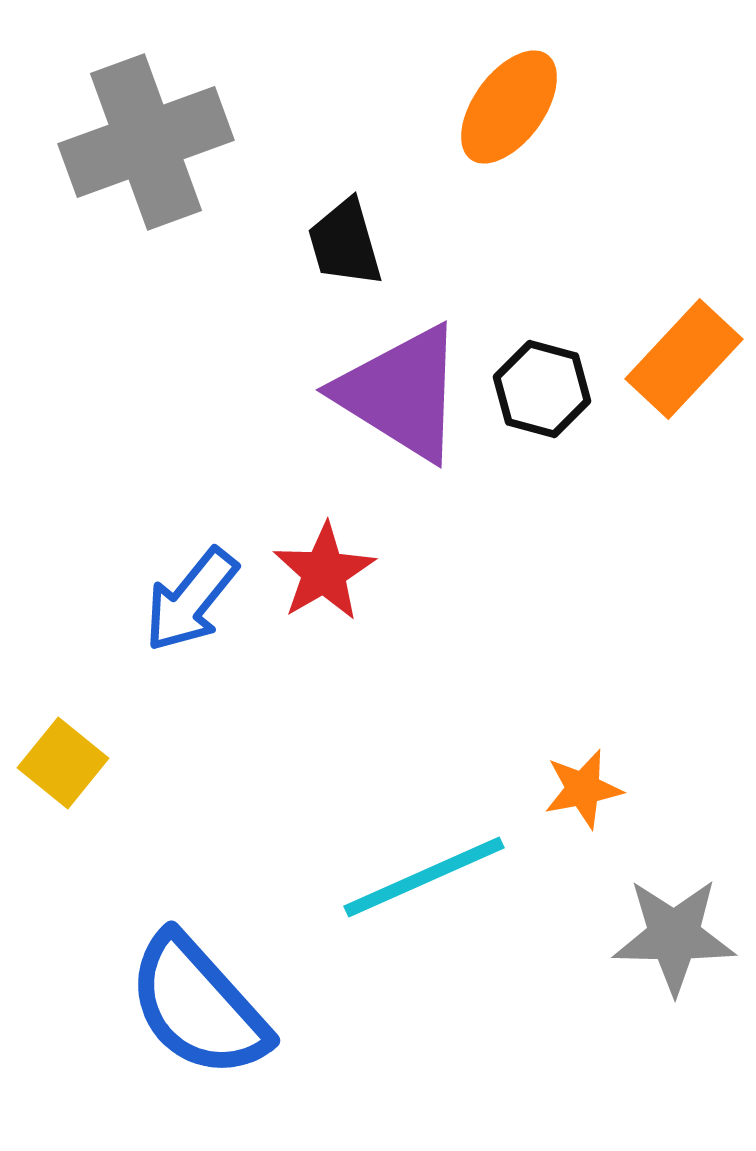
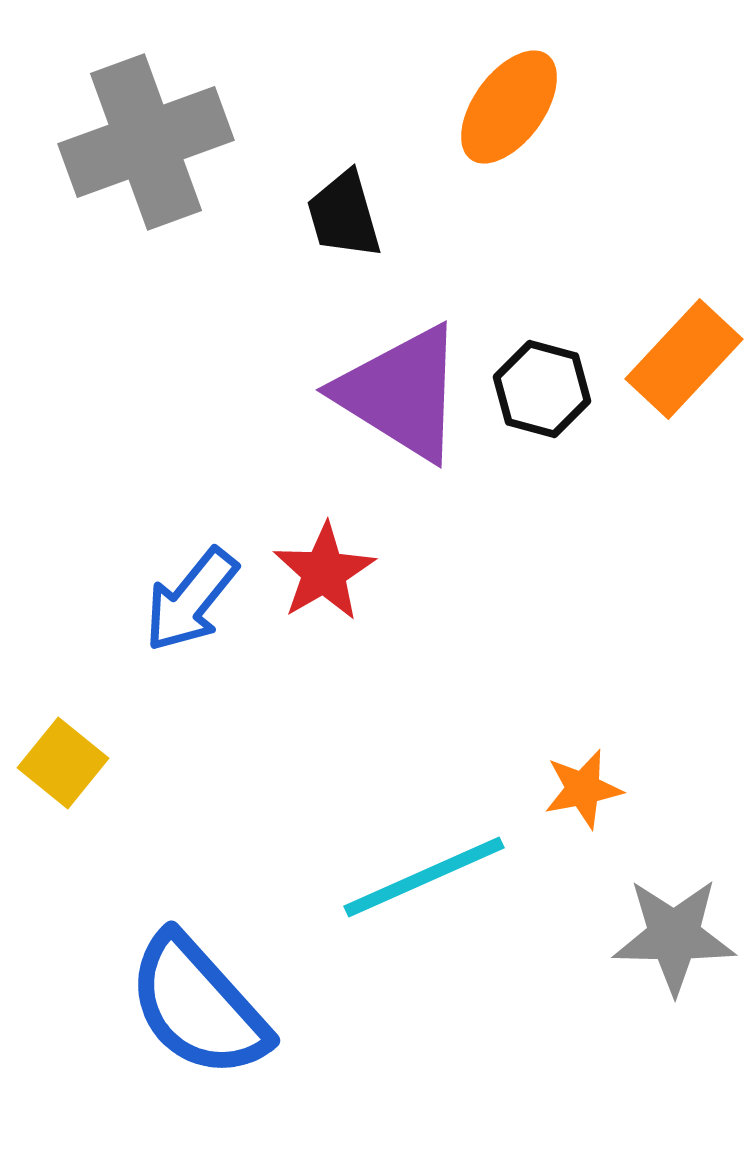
black trapezoid: moved 1 px left, 28 px up
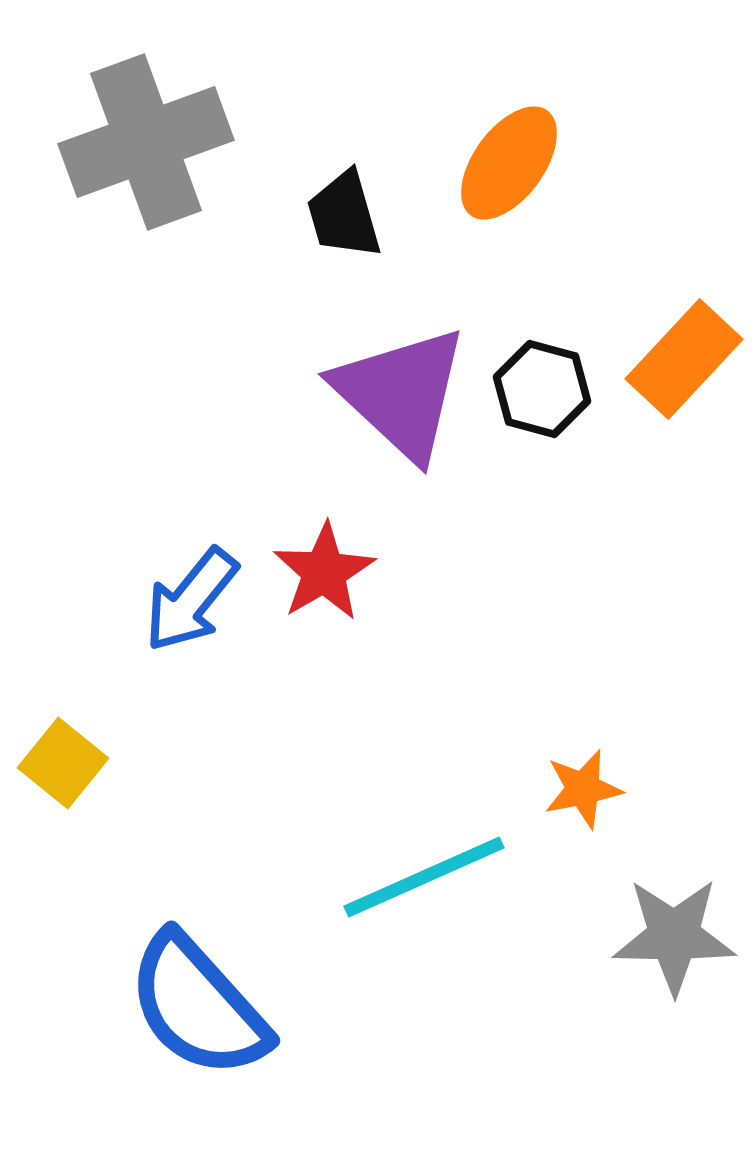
orange ellipse: moved 56 px down
purple triangle: rotated 11 degrees clockwise
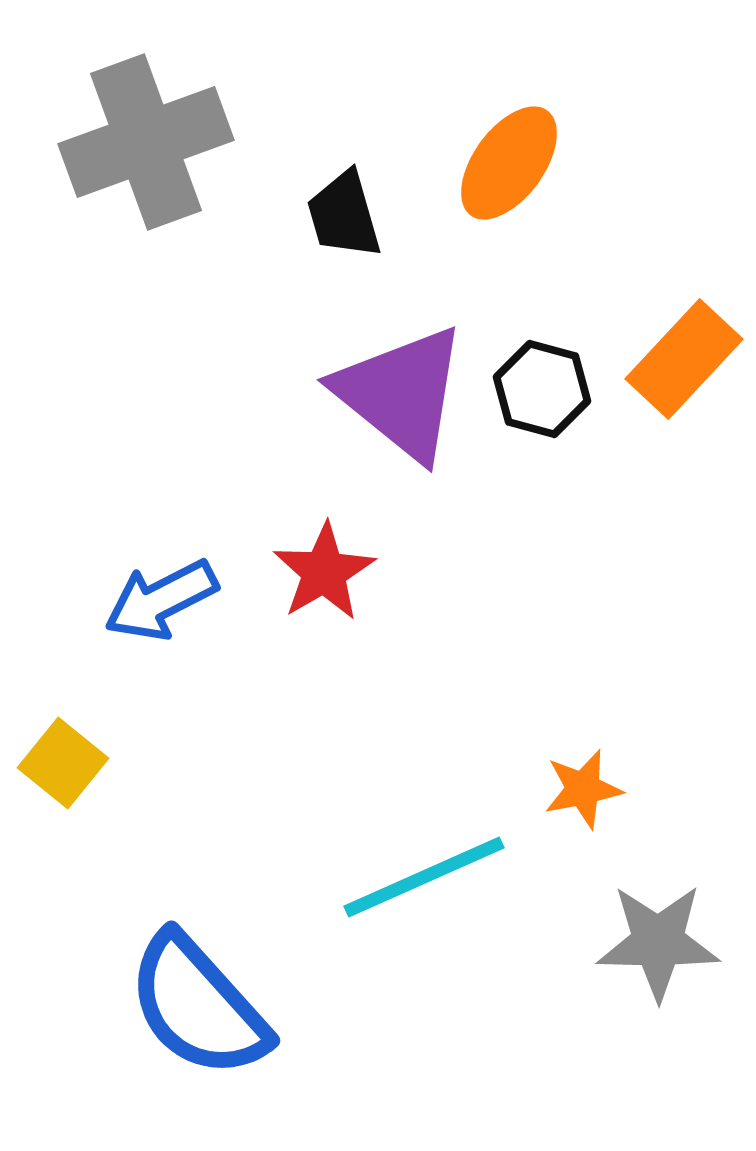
purple triangle: rotated 4 degrees counterclockwise
blue arrow: moved 30 px left; rotated 24 degrees clockwise
gray star: moved 16 px left, 6 px down
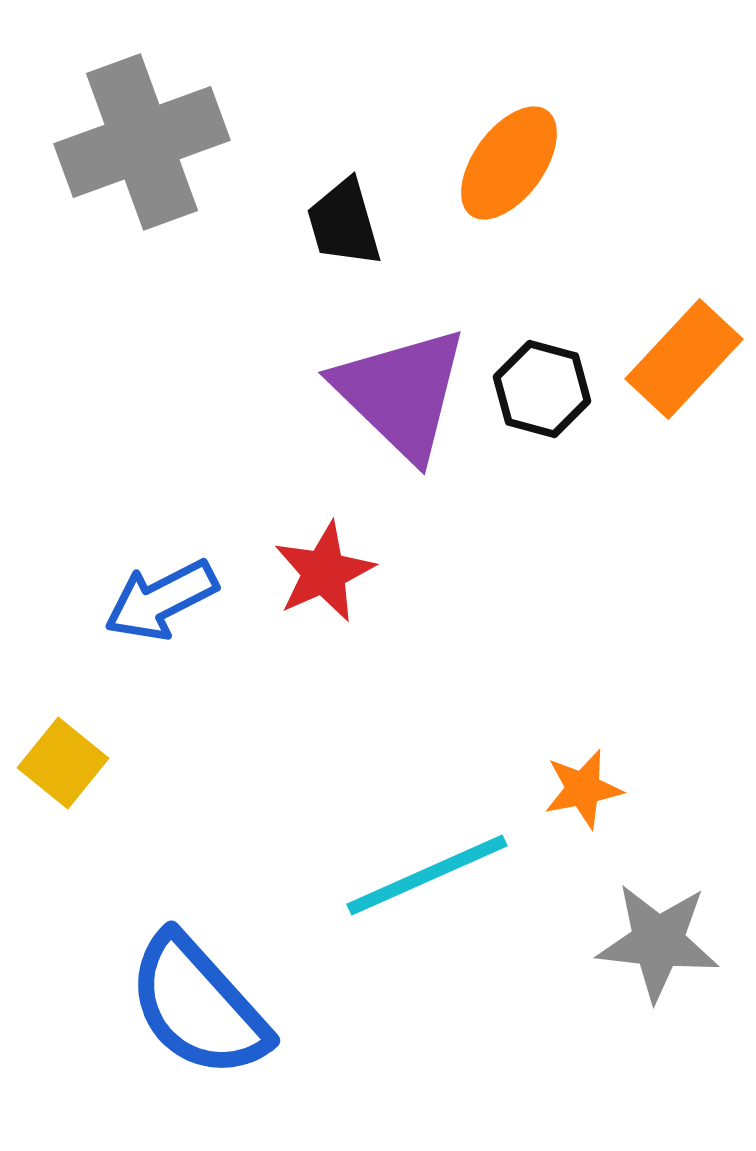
gray cross: moved 4 px left
black trapezoid: moved 8 px down
purple triangle: rotated 5 degrees clockwise
red star: rotated 6 degrees clockwise
cyan line: moved 3 px right, 2 px up
gray star: rotated 5 degrees clockwise
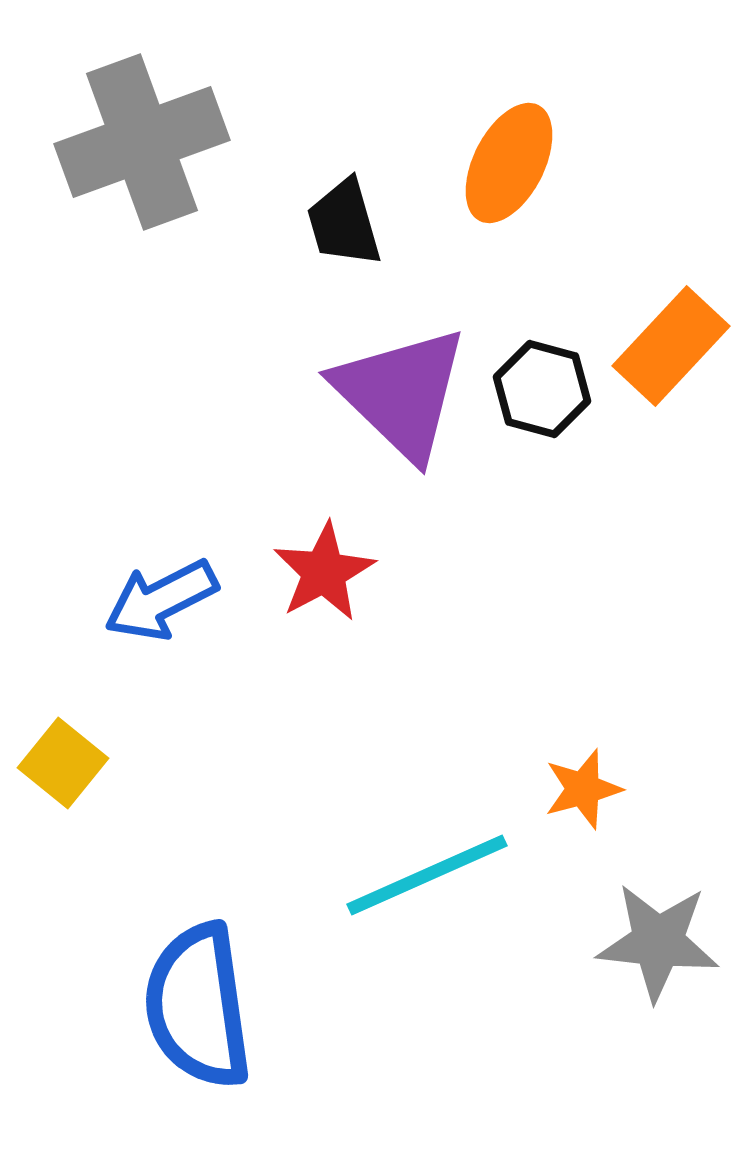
orange ellipse: rotated 9 degrees counterclockwise
orange rectangle: moved 13 px left, 13 px up
red star: rotated 4 degrees counterclockwise
orange star: rotated 4 degrees counterclockwise
blue semicircle: rotated 34 degrees clockwise
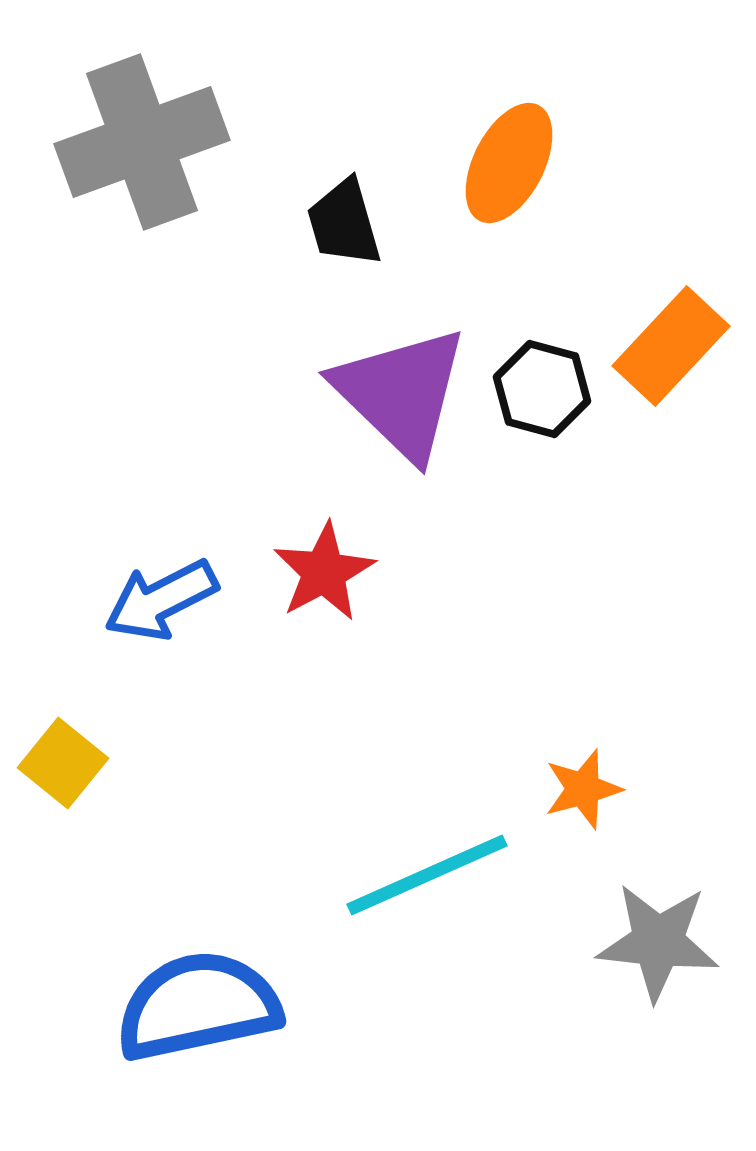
blue semicircle: rotated 86 degrees clockwise
